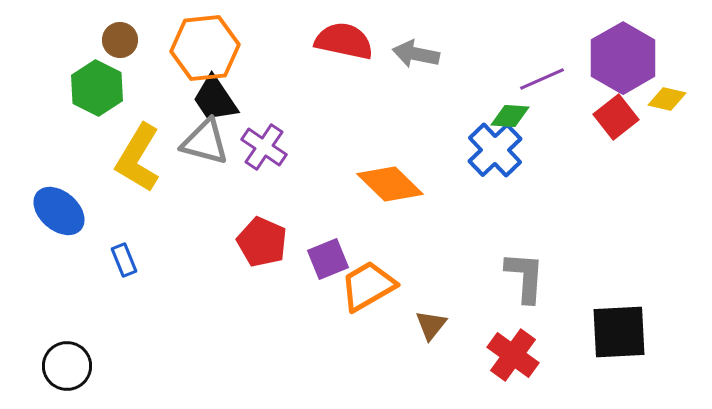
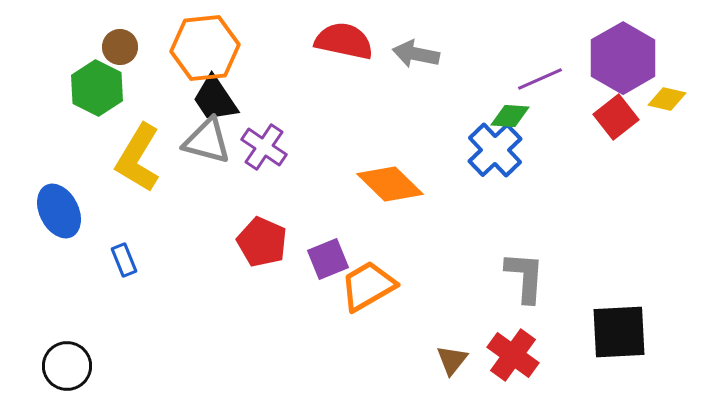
brown circle: moved 7 px down
purple line: moved 2 px left
gray triangle: moved 2 px right, 1 px up
blue ellipse: rotated 22 degrees clockwise
brown triangle: moved 21 px right, 35 px down
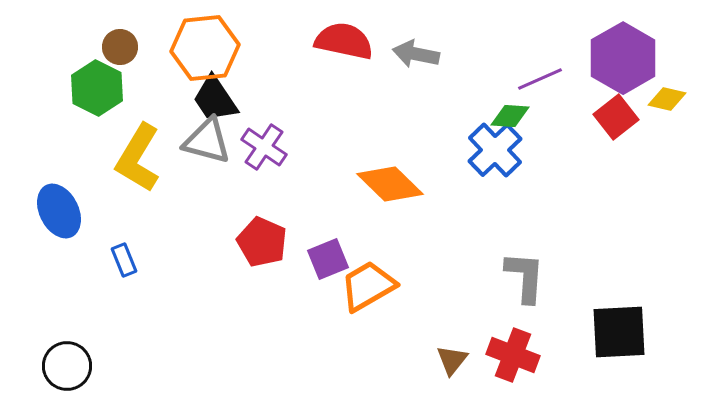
red cross: rotated 15 degrees counterclockwise
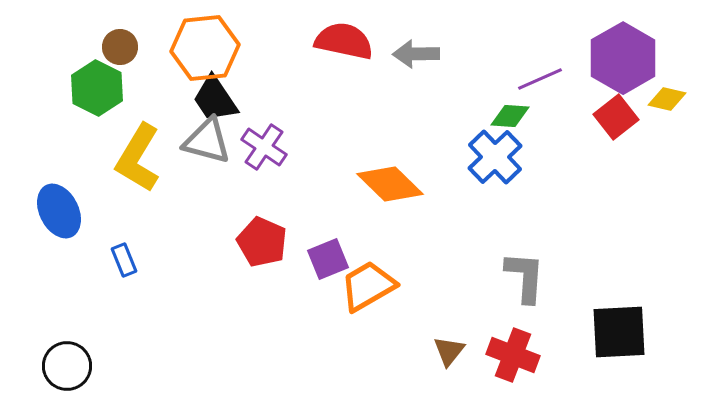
gray arrow: rotated 12 degrees counterclockwise
blue cross: moved 7 px down
brown triangle: moved 3 px left, 9 px up
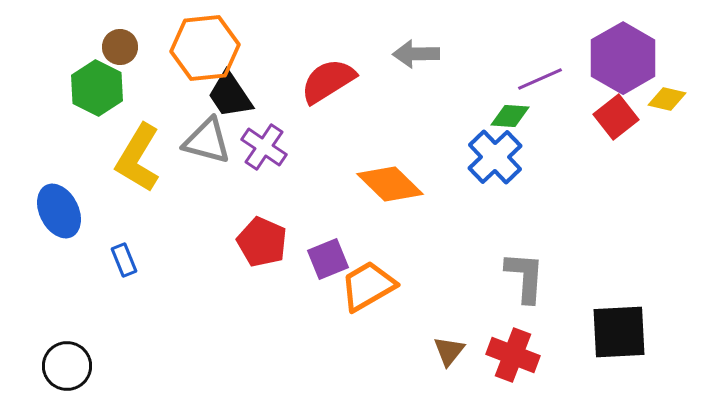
red semicircle: moved 16 px left, 40 px down; rotated 44 degrees counterclockwise
black trapezoid: moved 15 px right, 4 px up
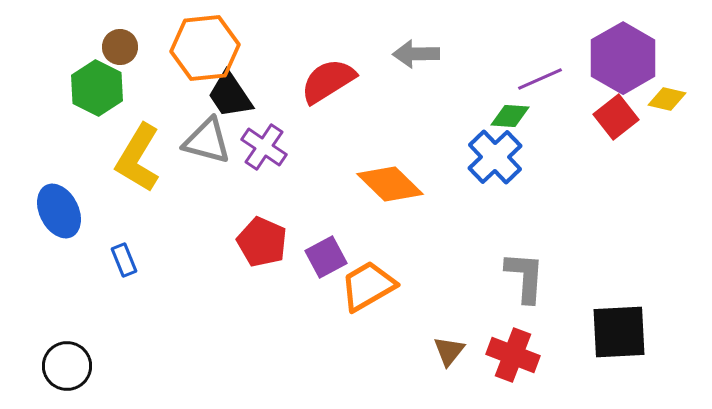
purple square: moved 2 px left, 2 px up; rotated 6 degrees counterclockwise
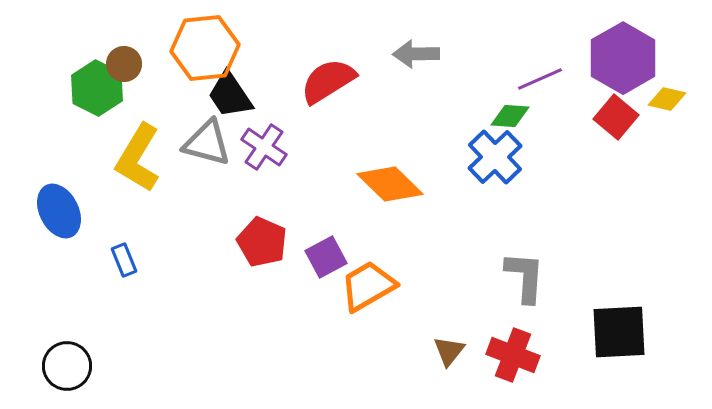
brown circle: moved 4 px right, 17 px down
red square: rotated 12 degrees counterclockwise
gray triangle: moved 2 px down
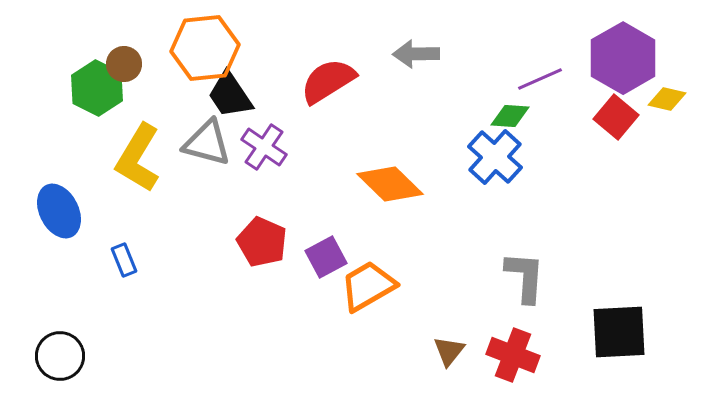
blue cross: rotated 4 degrees counterclockwise
black circle: moved 7 px left, 10 px up
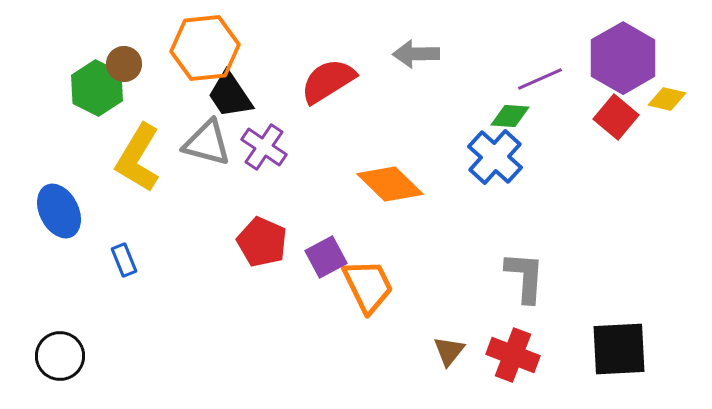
orange trapezoid: rotated 94 degrees clockwise
black square: moved 17 px down
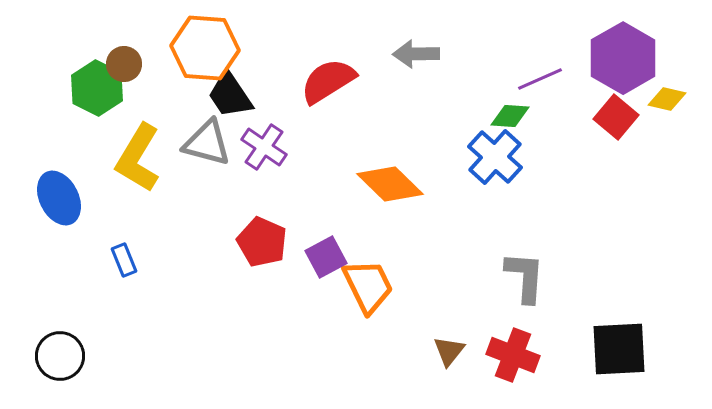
orange hexagon: rotated 10 degrees clockwise
blue ellipse: moved 13 px up
